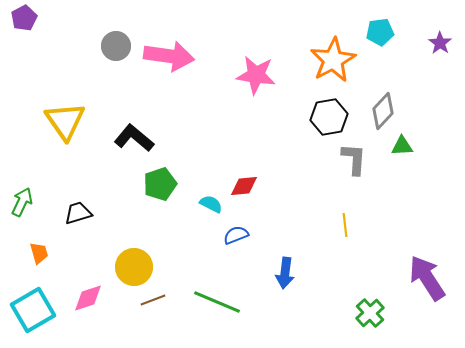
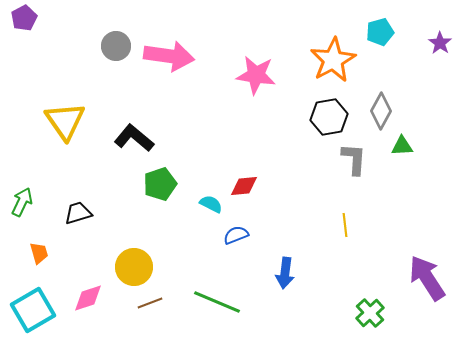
cyan pentagon: rotated 8 degrees counterclockwise
gray diamond: moved 2 px left; rotated 15 degrees counterclockwise
brown line: moved 3 px left, 3 px down
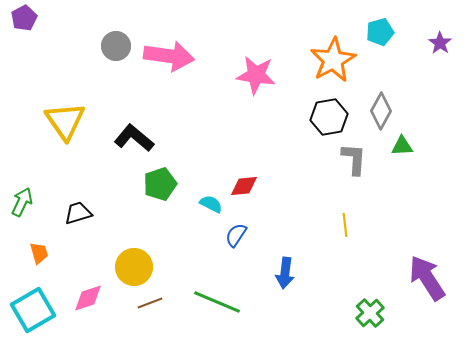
blue semicircle: rotated 35 degrees counterclockwise
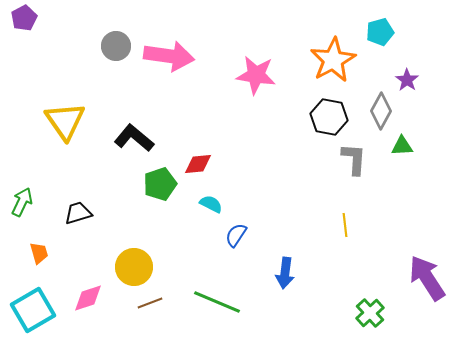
purple star: moved 33 px left, 37 px down
black hexagon: rotated 21 degrees clockwise
red diamond: moved 46 px left, 22 px up
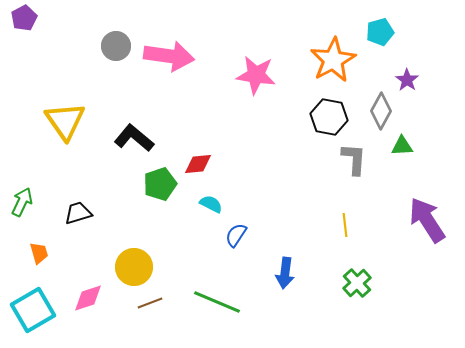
purple arrow: moved 58 px up
green cross: moved 13 px left, 30 px up
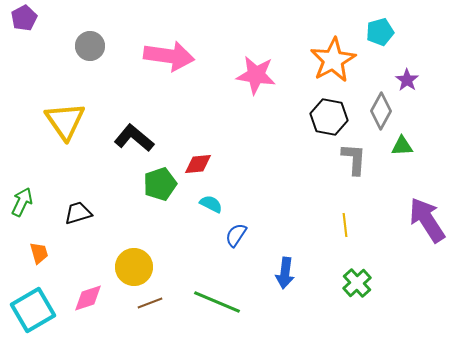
gray circle: moved 26 px left
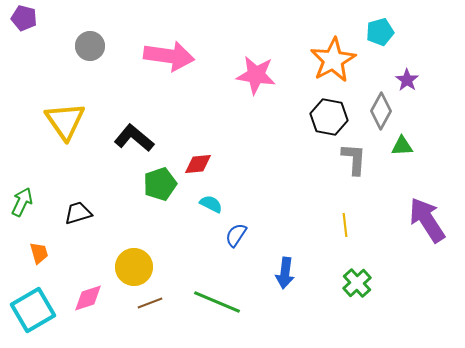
purple pentagon: rotated 30 degrees counterclockwise
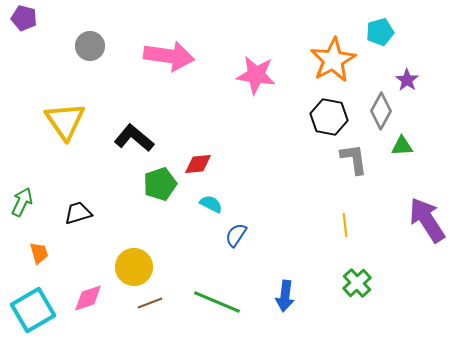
gray L-shape: rotated 12 degrees counterclockwise
blue arrow: moved 23 px down
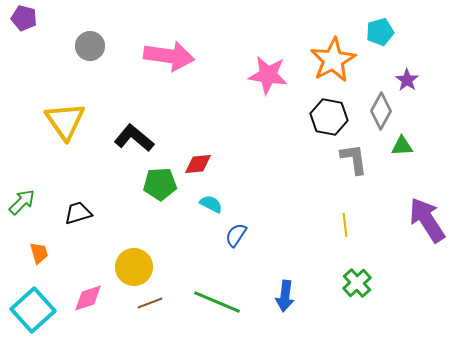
pink star: moved 12 px right
green pentagon: rotated 16 degrees clockwise
green arrow: rotated 20 degrees clockwise
cyan square: rotated 12 degrees counterclockwise
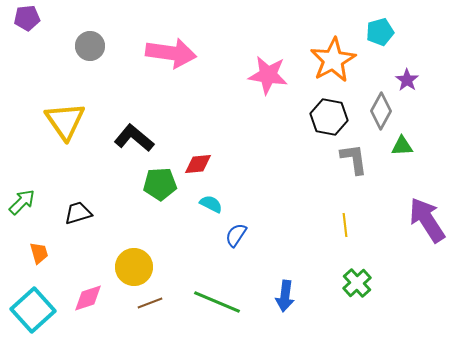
purple pentagon: moved 3 px right; rotated 20 degrees counterclockwise
pink arrow: moved 2 px right, 3 px up
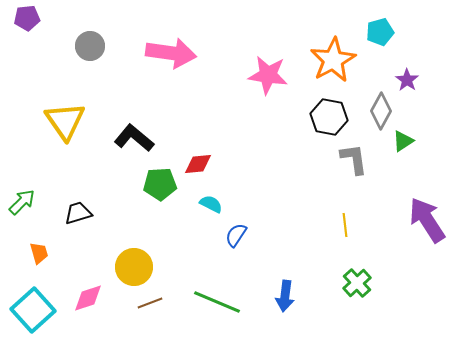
green triangle: moved 1 px right, 5 px up; rotated 30 degrees counterclockwise
